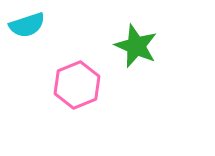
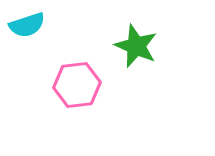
pink hexagon: rotated 15 degrees clockwise
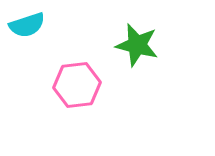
green star: moved 1 px right, 1 px up; rotated 9 degrees counterclockwise
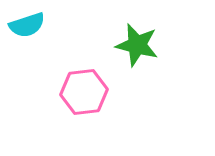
pink hexagon: moved 7 px right, 7 px down
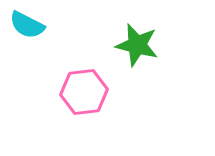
cyan semicircle: rotated 45 degrees clockwise
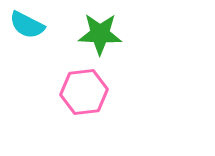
green star: moved 37 px left, 11 px up; rotated 12 degrees counterclockwise
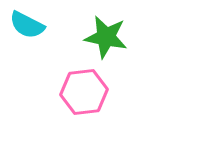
green star: moved 6 px right, 3 px down; rotated 9 degrees clockwise
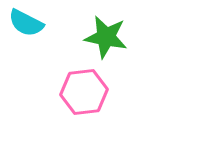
cyan semicircle: moved 1 px left, 2 px up
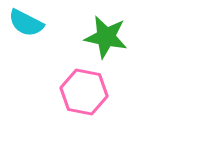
pink hexagon: rotated 18 degrees clockwise
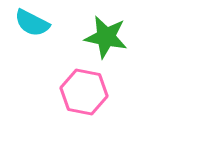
cyan semicircle: moved 6 px right
